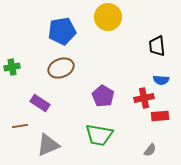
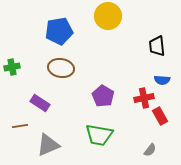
yellow circle: moved 1 px up
blue pentagon: moved 3 px left
brown ellipse: rotated 30 degrees clockwise
blue semicircle: moved 1 px right
red rectangle: rotated 66 degrees clockwise
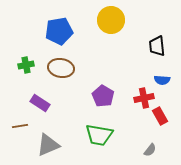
yellow circle: moved 3 px right, 4 px down
green cross: moved 14 px right, 2 px up
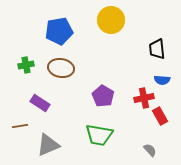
black trapezoid: moved 3 px down
gray semicircle: rotated 80 degrees counterclockwise
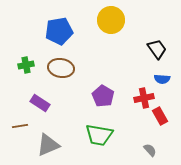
black trapezoid: rotated 150 degrees clockwise
blue semicircle: moved 1 px up
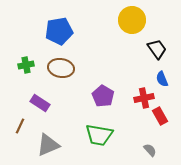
yellow circle: moved 21 px right
blue semicircle: rotated 63 degrees clockwise
brown line: rotated 56 degrees counterclockwise
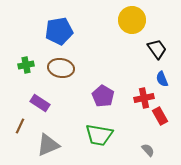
gray semicircle: moved 2 px left
